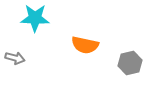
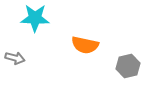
gray hexagon: moved 2 px left, 3 px down
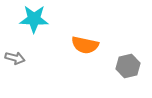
cyan star: moved 1 px left, 1 px down
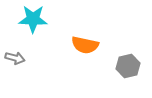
cyan star: moved 1 px left
